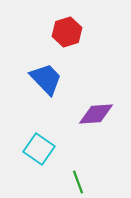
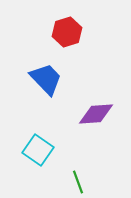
cyan square: moved 1 px left, 1 px down
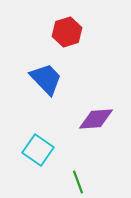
purple diamond: moved 5 px down
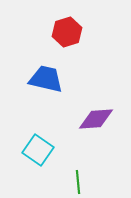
blue trapezoid: rotated 33 degrees counterclockwise
green line: rotated 15 degrees clockwise
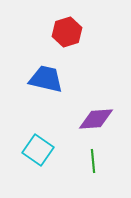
green line: moved 15 px right, 21 px up
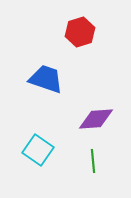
red hexagon: moved 13 px right
blue trapezoid: rotated 6 degrees clockwise
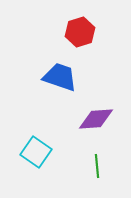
blue trapezoid: moved 14 px right, 2 px up
cyan square: moved 2 px left, 2 px down
green line: moved 4 px right, 5 px down
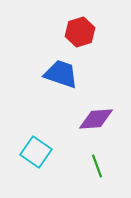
blue trapezoid: moved 1 px right, 3 px up
green line: rotated 15 degrees counterclockwise
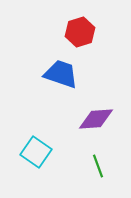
green line: moved 1 px right
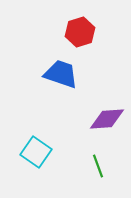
purple diamond: moved 11 px right
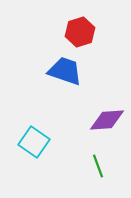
blue trapezoid: moved 4 px right, 3 px up
purple diamond: moved 1 px down
cyan square: moved 2 px left, 10 px up
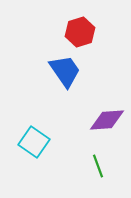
blue trapezoid: rotated 36 degrees clockwise
